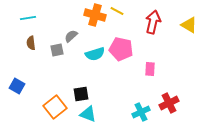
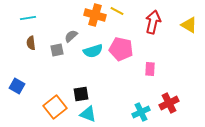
cyan semicircle: moved 2 px left, 3 px up
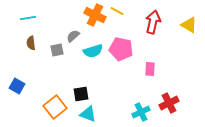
orange cross: rotated 10 degrees clockwise
gray semicircle: moved 2 px right
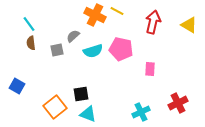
cyan line: moved 1 px right, 6 px down; rotated 63 degrees clockwise
red cross: moved 9 px right
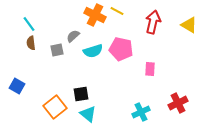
cyan triangle: rotated 18 degrees clockwise
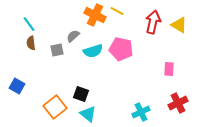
yellow triangle: moved 10 px left
pink rectangle: moved 19 px right
black square: rotated 28 degrees clockwise
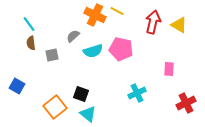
gray square: moved 5 px left, 5 px down
red cross: moved 8 px right
cyan cross: moved 4 px left, 19 px up
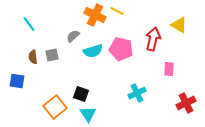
red arrow: moved 17 px down
brown semicircle: moved 2 px right, 14 px down
blue square: moved 5 px up; rotated 21 degrees counterclockwise
cyan triangle: rotated 18 degrees clockwise
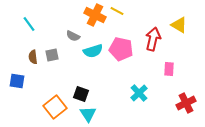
gray semicircle: rotated 112 degrees counterclockwise
cyan cross: moved 2 px right; rotated 18 degrees counterclockwise
